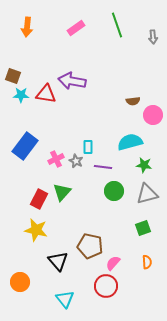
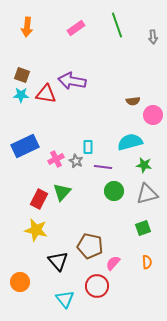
brown square: moved 9 px right, 1 px up
blue rectangle: rotated 28 degrees clockwise
red circle: moved 9 px left
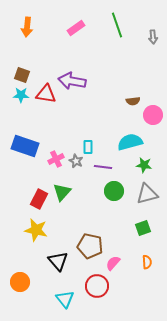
blue rectangle: rotated 44 degrees clockwise
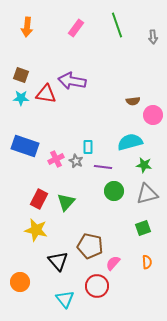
pink rectangle: rotated 18 degrees counterclockwise
brown square: moved 1 px left
cyan star: moved 3 px down
green triangle: moved 4 px right, 10 px down
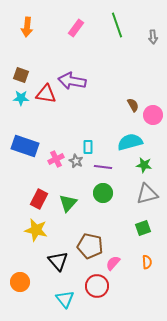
brown semicircle: moved 4 px down; rotated 112 degrees counterclockwise
green circle: moved 11 px left, 2 px down
green triangle: moved 2 px right, 1 px down
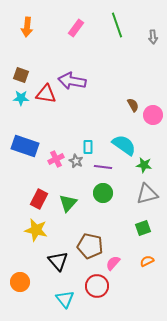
cyan semicircle: moved 6 px left, 3 px down; rotated 50 degrees clockwise
orange semicircle: moved 1 px up; rotated 112 degrees counterclockwise
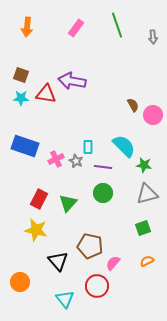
cyan semicircle: moved 1 px down; rotated 10 degrees clockwise
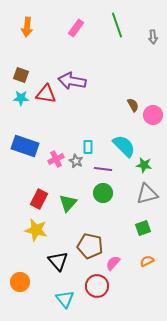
purple line: moved 2 px down
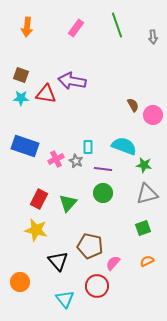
cyan semicircle: rotated 25 degrees counterclockwise
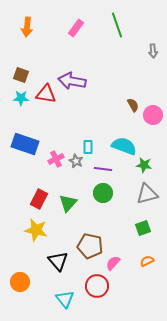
gray arrow: moved 14 px down
blue rectangle: moved 2 px up
